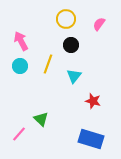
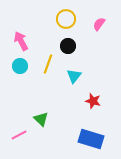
black circle: moved 3 px left, 1 px down
pink line: moved 1 px down; rotated 21 degrees clockwise
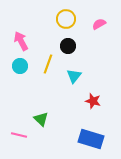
pink semicircle: rotated 24 degrees clockwise
pink line: rotated 42 degrees clockwise
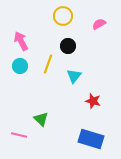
yellow circle: moved 3 px left, 3 px up
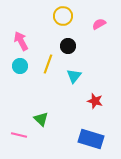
red star: moved 2 px right
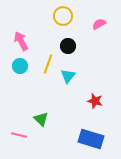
cyan triangle: moved 6 px left
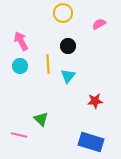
yellow circle: moved 3 px up
yellow line: rotated 24 degrees counterclockwise
red star: rotated 21 degrees counterclockwise
blue rectangle: moved 3 px down
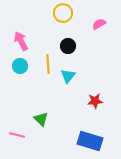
pink line: moved 2 px left
blue rectangle: moved 1 px left, 1 px up
